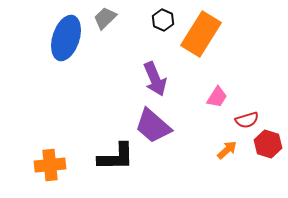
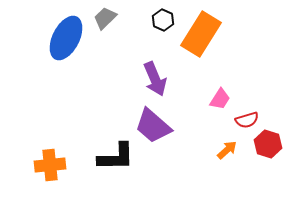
blue ellipse: rotated 9 degrees clockwise
pink trapezoid: moved 3 px right, 2 px down
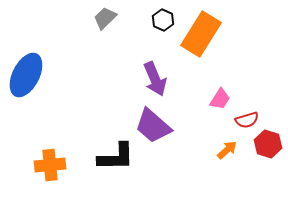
blue ellipse: moved 40 px left, 37 px down
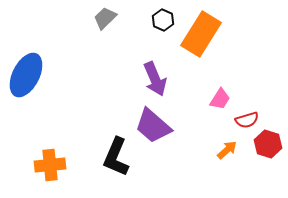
black L-shape: rotated 114 degrees clockwise
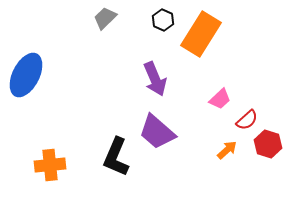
pink trapezoid: rotated 15 degrees clockwise
red semicircle: rotated 25 degrees counterclockwise
purple trapezoid: moved 4 px right, 6 px down
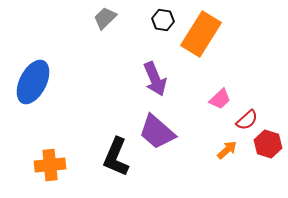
black hexagon: rotated 15 degrees counterclockwise
blue ellipse: moved 7 px right, 7 px down
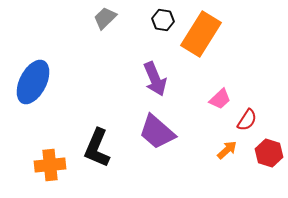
red semicircle: rotated 15 degrees counterclockwise
red hexagon: moved 1 px right, 9 px down
black L-shape: moved 19 px left, 9 px up
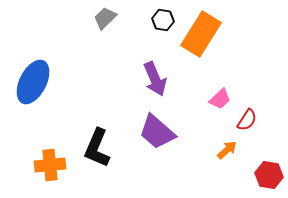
red hexagon: moved 22 px down; rotated 8 degrees counterclockwise
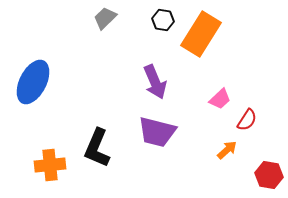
purple arrow: moved 3 px down
purple trapezoid: rotated 27 degrees counterclockwise
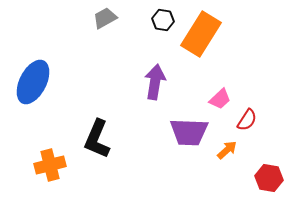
gray trapezoid: rotated 15 degrees clockwise
purple arrow: rotated 148 degrees counterclockwise
purple trapezoid: moved 32 px right; rotated 12 degrees counterclockwise
black L-shape: moved 9 px up
orange cross: rotated 8 degrees counterclockwise
red hexagon: moved 3 px down
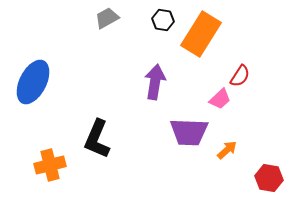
gray trapezoid: moved 2 px right
red semicircle: moved 7 px left, 44 px up
